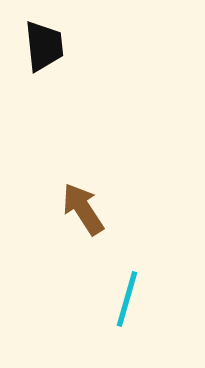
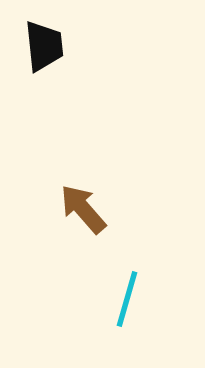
brown arrow: rotated 8 degrees counterclockwise
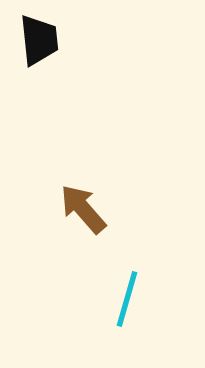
black trapezoid: moved 5 px left, 6 px up
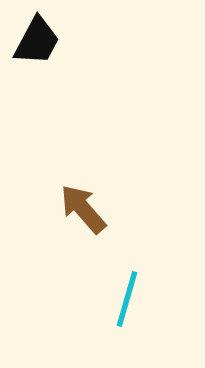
black trapezoid: moved 2 px left, 1 px down; rotated 34 degrees clockwise
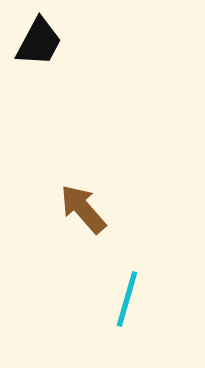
black trapezoid: moved 2 px right, 1 px down
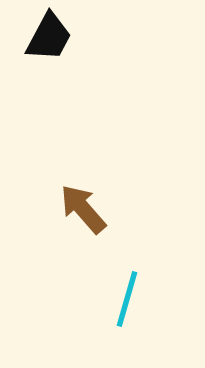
black trapezoid: moved 10 px right, 5 px up
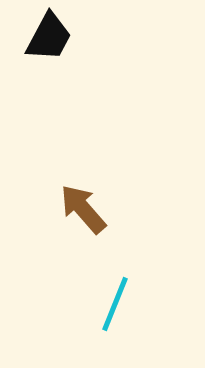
cyan line: moved 12 px left, 5 px down; rotated 6 degrees clockwise
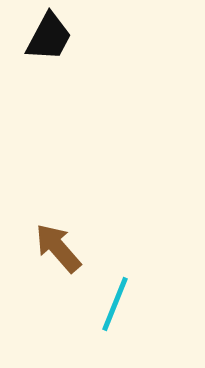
brown arrow: moved 25 px left, 39 px down
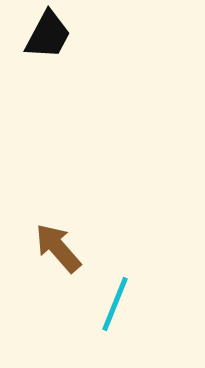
black trapezoid: moved 1 px left, 2 px up
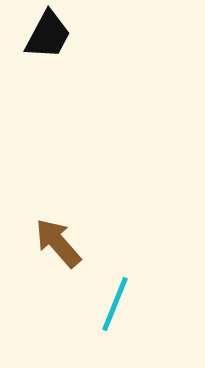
brown arrow: moved 5 px up
